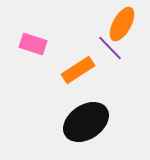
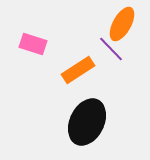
purple line: moved 1 px right, 1 px down
black ellipse: moved 1 px right; rotated 30 degrees counterclockwise
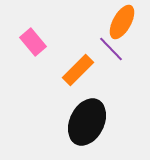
orange ellipse: moved 2 px up
pink rectangle: moved 2 px up; rotated 32 degrees clockwise
orange rectangle: rotated 12 degrees counterclockwise
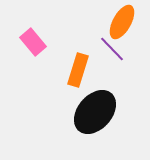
purple line: moved 1 px right
orange rectangle: rotated 28 degrees counterclockwise
black ellipse: moved 8 px right, 10 px up; rotated 15 degrees clockwise
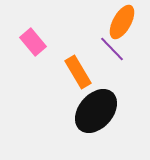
orange rectangle: moved 2 px down; rotated 48 degrees counterclockwise
black ellipse: moved 1 px right, 1 px up
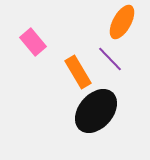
purple line: moved 2 px left, 10 px down
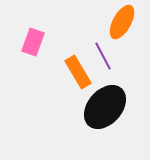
pink rectangle: rotated 60 degrees clockwise
purple line: moved 7 px left, 3 px up; rotated 16 degrees clockwise
black ellipse: moved 9 px right, 4 px up
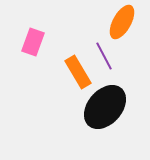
purple line: moved 1 px right
